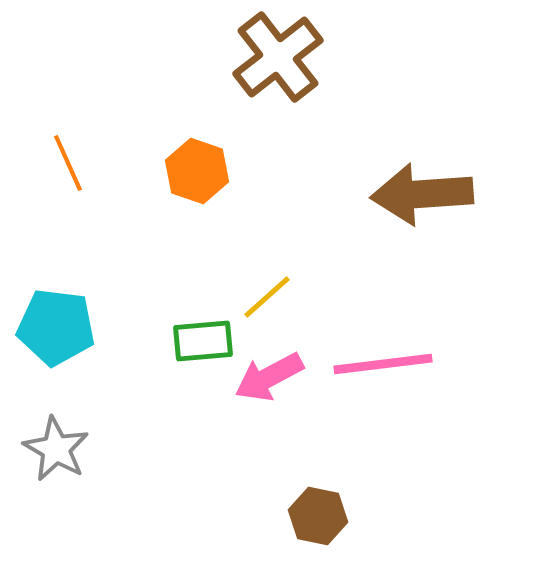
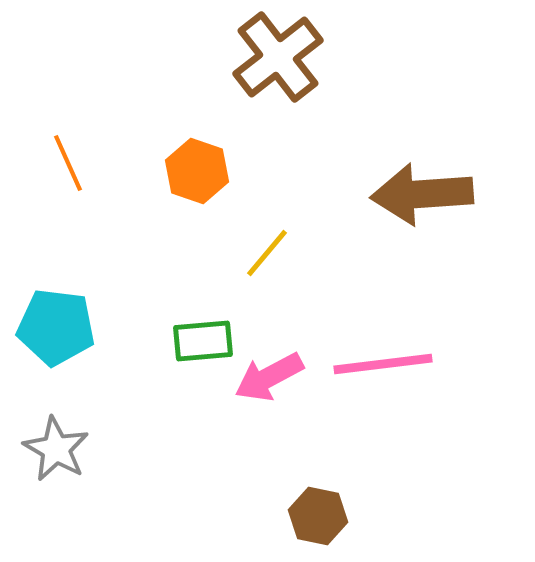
yellow line: moved 44 px up; rotated 8 degrees counterclockwise
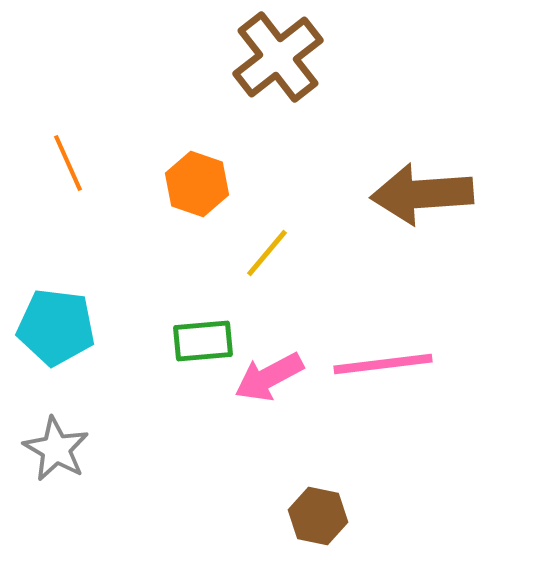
orange hexagon: moved 13 px down
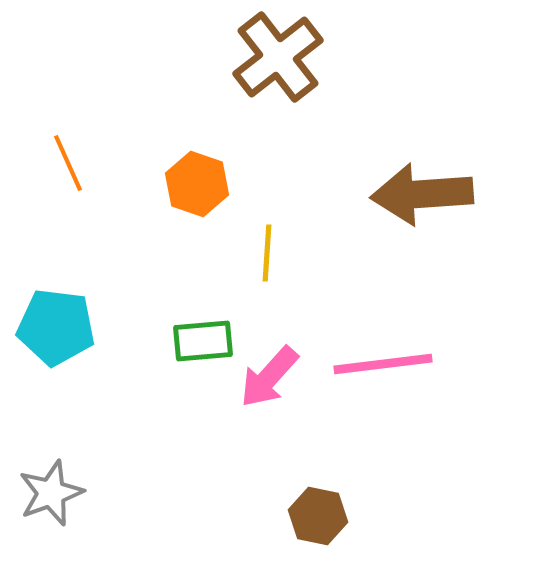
yellow line: rotated 36 degrees counterclockwise
pink arrow: rotated 20 degrees counterclockwise
gray star: moved 5 px left, 44 px down; rotated 22 degrees clockwise
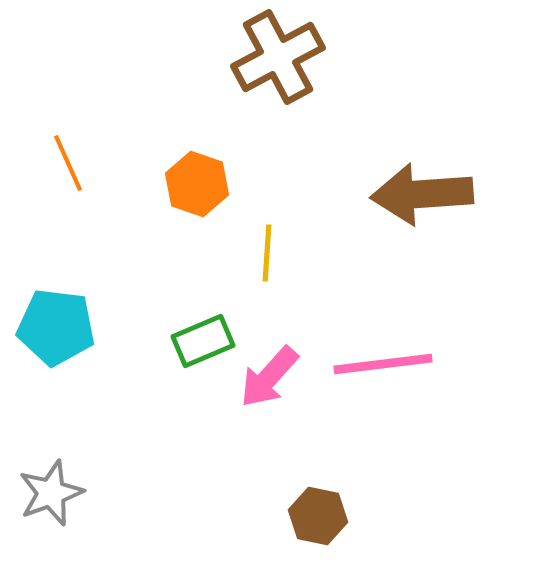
brown cross: rotated 10 degrees clockwise
green rectangle: rotated 18 degrees counterclockwise
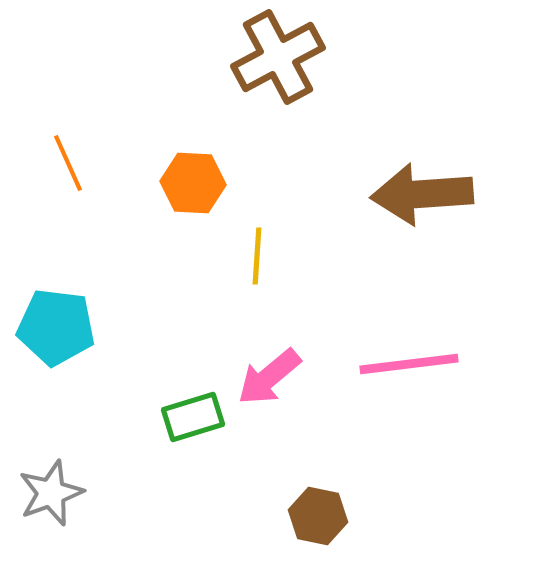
orange hexagon: moved 4 px left, 1 px up; rotated 16 degrees counterclockwise
yellow line: moved 10 px left, 3 px down
green rectangle: moved 10 px left, 76 px down; rotated 6 degrees clockwise
pink line: moved 26 px right
pink arrow: rotated 8 degrees clockwise
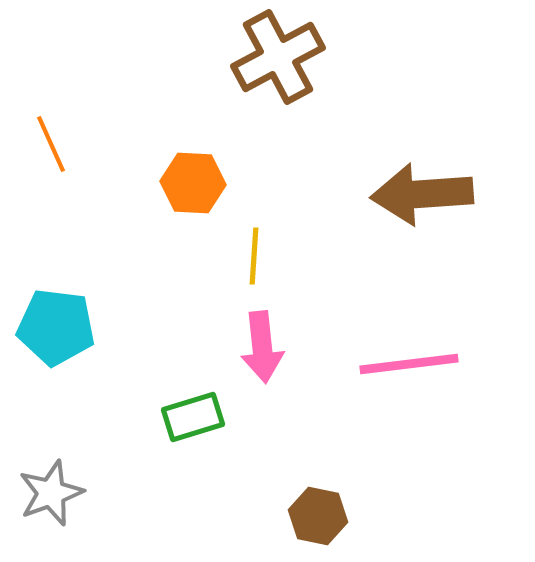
orange line: moved 17 px left, 19 px up
yellow line: moved 3 px left
pink arrow: moved 7 px left, 30 px up; rotated 56 degrees counterclockwise
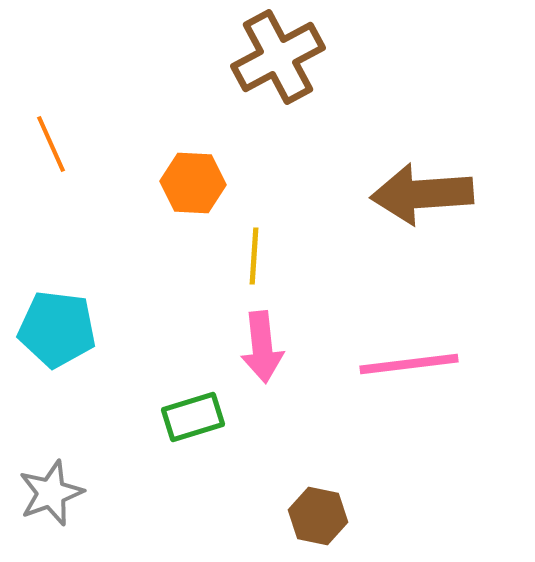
cyan pentagon: moved 1 px right, 2 px down
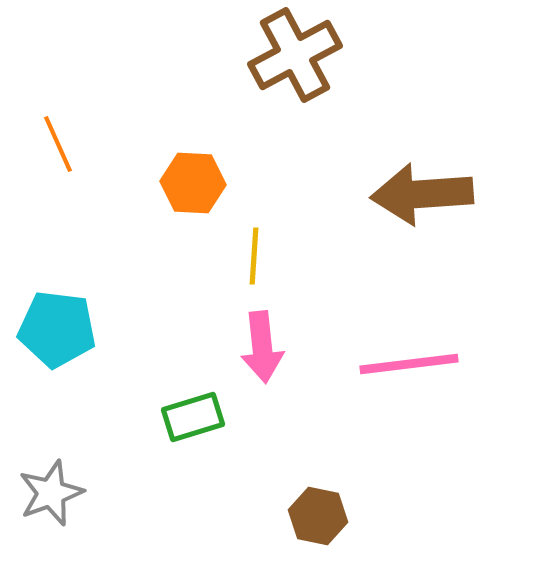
brown cross: moved 17 px right, 2 px up
orange line: moved 7 px right
